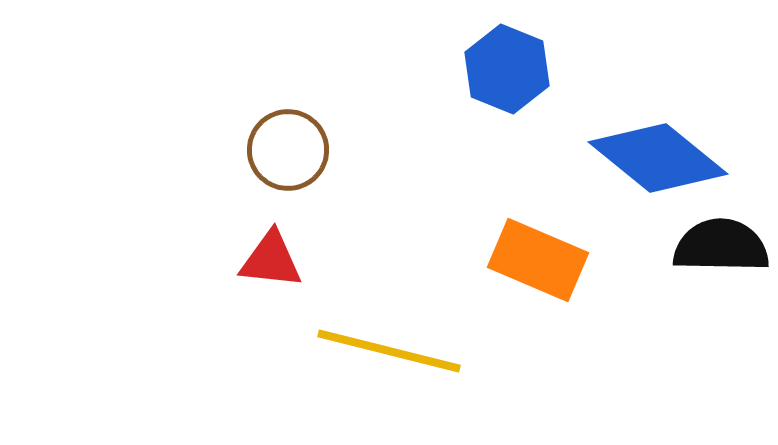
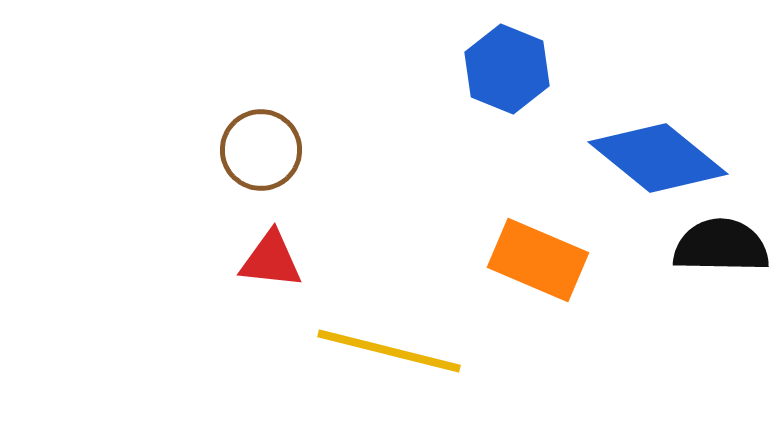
brown circle: moved 27 px left
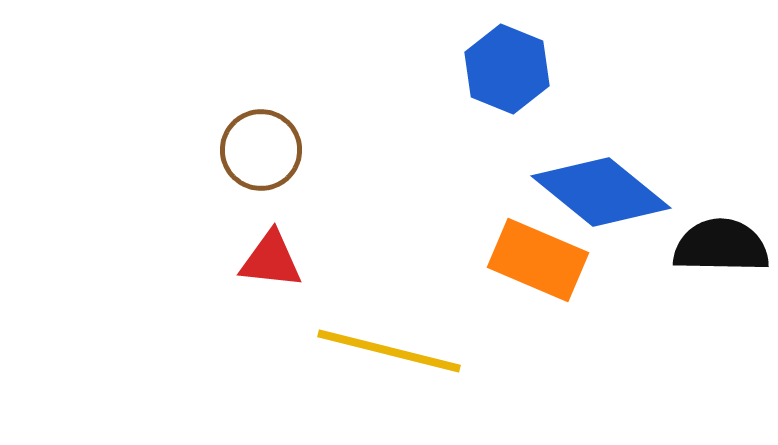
blue diamond: moved 57 px left, 34 px down
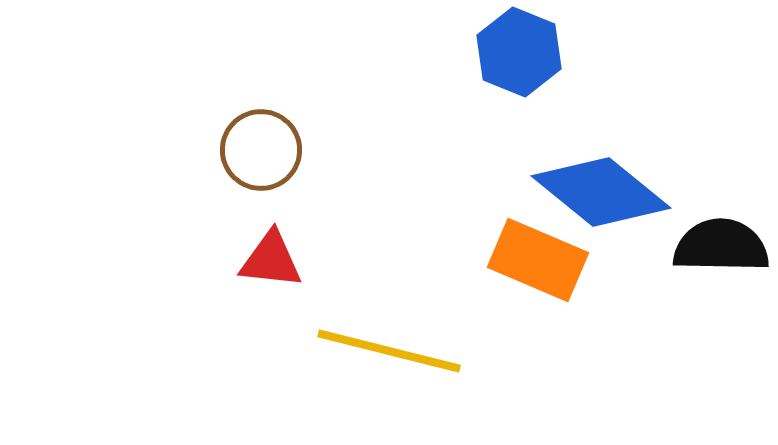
blue hexagon: moved 12 px right, 17 px up
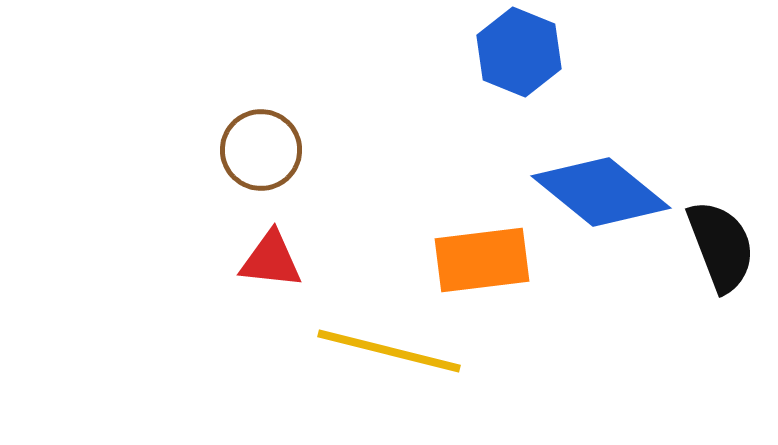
black semicircle: rotated 68 degrees clockwise
orange rectangle: moved 56 px left; rotated 30 degrees counterclockwise
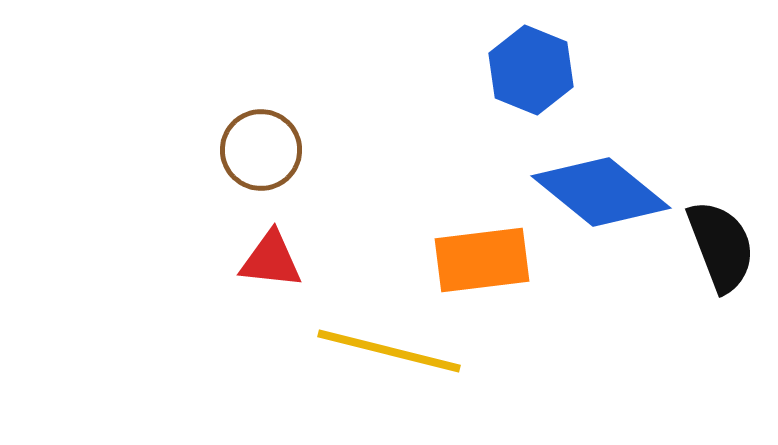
blue hexagon: moved 12 px right, 18 px down
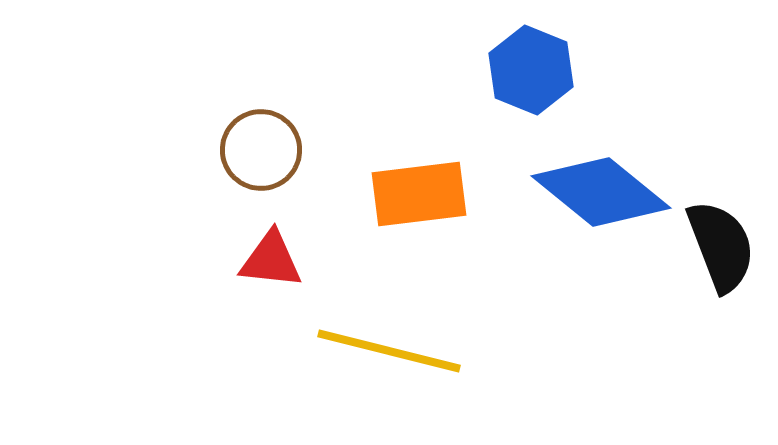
orange rectangle: moved 63 px left, 66 px up
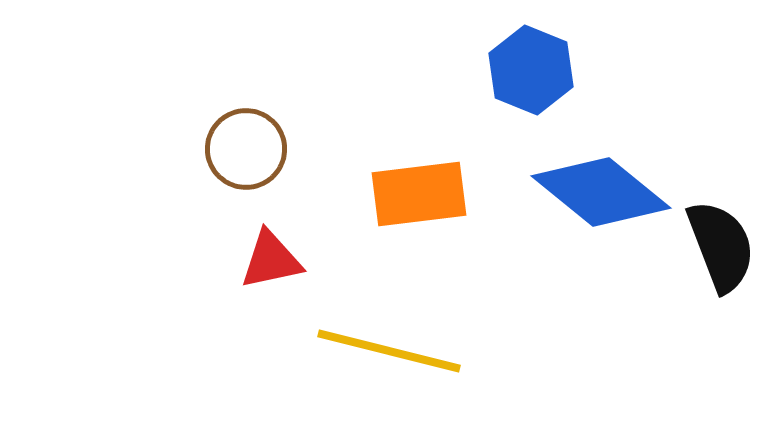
brown circle: moved 15 px left, 1 px up
red triangle: rotated 18 degrees counterclockwise
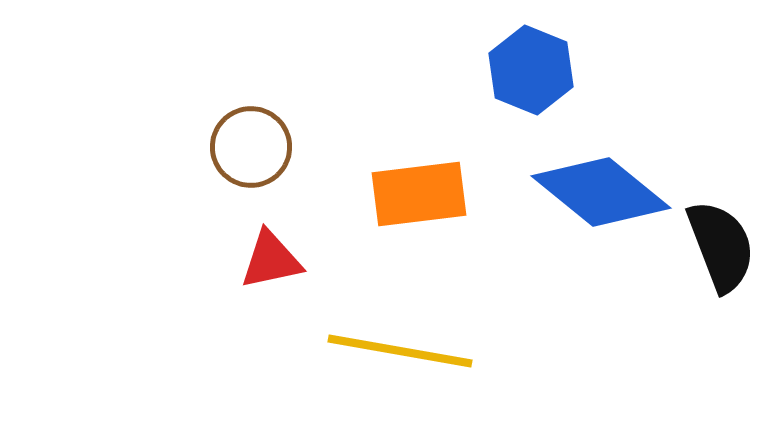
brown circle: moved 5 px right, 2 px up
yellow line: moved 11 px right; rotated 4 degrees counterclockwise
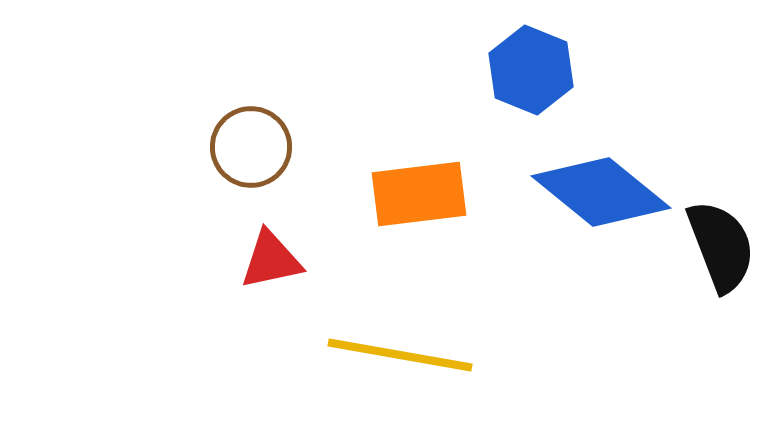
yellow line: moved 4 px down
